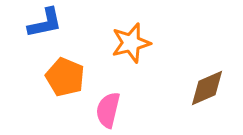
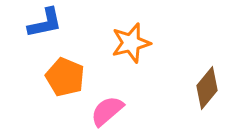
brown diamond: rotated 27 degrees counterclockwise
pink semicircle: moved 1 px left, 1 px down; rotated 36 degrees clockwise
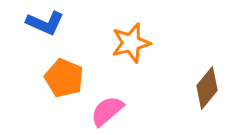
blue L-shape: rotated 36 degrees clockwise
orange pentagon: moved 1 px left, 1 px down
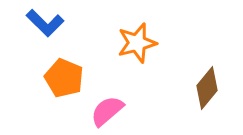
blue L-shape: rotated 21 degrees clockwise
orange star: moved 6 px right
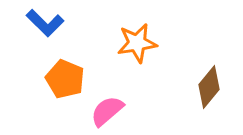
orange star: rotated 6 degrees clockwise
orange pentagon: moved 1 px right, 1 px down
brown diamond: moved 2 px right, 1 px up
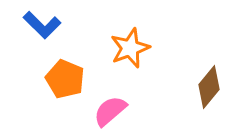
blue L-shape: moved 3 px left, 2 px down
orange star: moved 7 px left, 5 px down; rotated 12 degrees counterclockwise
pink semicircle: moved 3 px right
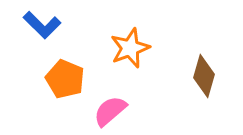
brown diamond: moved 5 px left, 11 px up; rotated 24 degrees counterclockwise
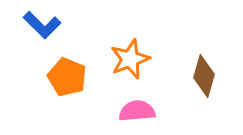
orange star: moved 11 px down
orange pentagon: moved 2 px right, 2 px up
pink semicircle: moved 27 px right; rotated 36 degrees clockwise
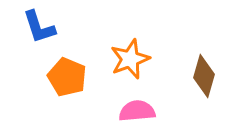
blue L-shape: moved 3 px left, 2 px down; rotated 27 degrees clockwise
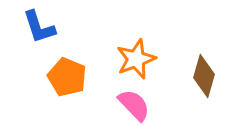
orange star: moved 6 px right
pink semicircle: moved 3 px left, 6 px up; rotated 51 degrees clockwise
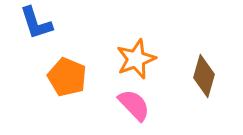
blue L-shape: moved 3 px left, 4 px up
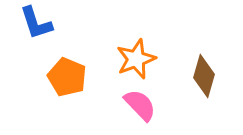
pink semicircle: moved 6 px right
